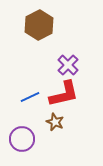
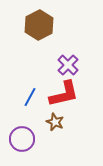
blue line: rotated 36 degrees counterclockwise
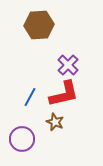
brown hexagon: rotated 24 degrees clockwise
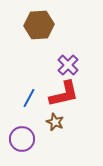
blue line: moved 1 px left, 1 px down
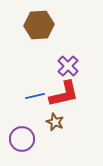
purple cross: moved 1 px down
blue line: moved 6 px right, 2 px up; rotated 48 degrees clockwise
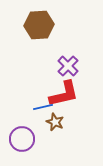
blue line: moved 8 px right, 11 px down
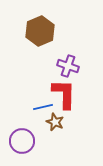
brown hexagon: moved 1 px right, 6 px down; rotated 20 degrees counterclockwise
purple cross: rotated 25 degrees counterclockwise
red L-shape: rotated 76 degrees counterclockwise
purple circle: moved 2 px down
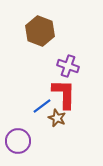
brown hexagon: rotated 16 degrees counterclockwise
blue line: moved 1 px left, 1 px up; rotated 24 degrees counterclockwise
brown star: moved 2 px right, 4 px up
purple circle: moved 4 px left
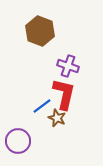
red L-shape: rotated 12 degrees clockwise
